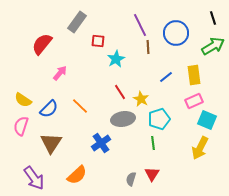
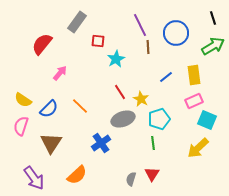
gray ellipse: rotated 10 degrees counterclockwise
yellow arrow: moved 2 px left; rotated 20 degrees clockwise
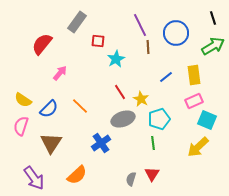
yellow arrow: moved 1 px up
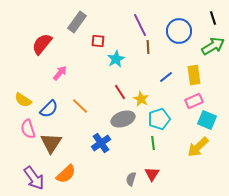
blue circle: moved 3 px right, 2 px up
pink semicircle: moved 7 px right, 3 px down; rotated 36 degrees counterclockwise
orange semicircle: moved 11 px left, 1 px up
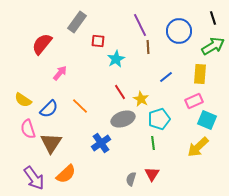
yellow rectangle: moved 6 px right, 1 px up; rotated 12 degrees clockwise
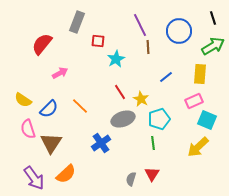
gray rectangle: rotated 15 degrees counterclockwise
pink arrow: rotated 21 degrees clockwise
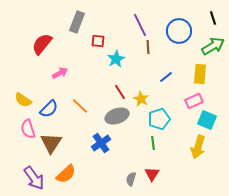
gray ellipse: moved 6 px left, 3 px up
yellow arrow: rotated 30 degrees counterclockwise
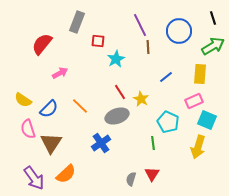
cyan pentagon: moved 9 px right, 3 px down; rotated 30 degrees counterclockwise
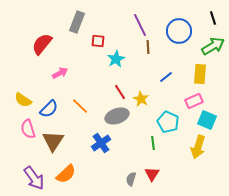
brown triangle: moved 2 px right, 2 px up
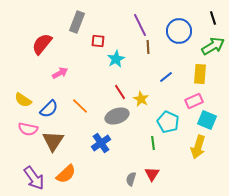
pink semicircle: rotated 60 degrees counterclockwise
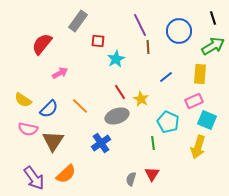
gray rectangle: moved 1 px right, 1 px up; rotated 15 degrees clockwise
